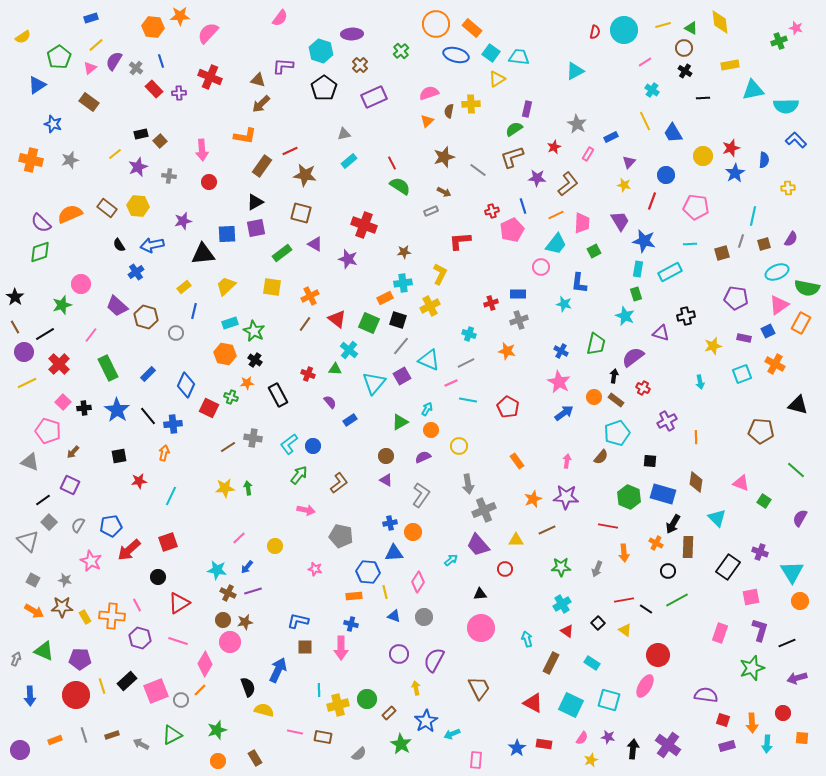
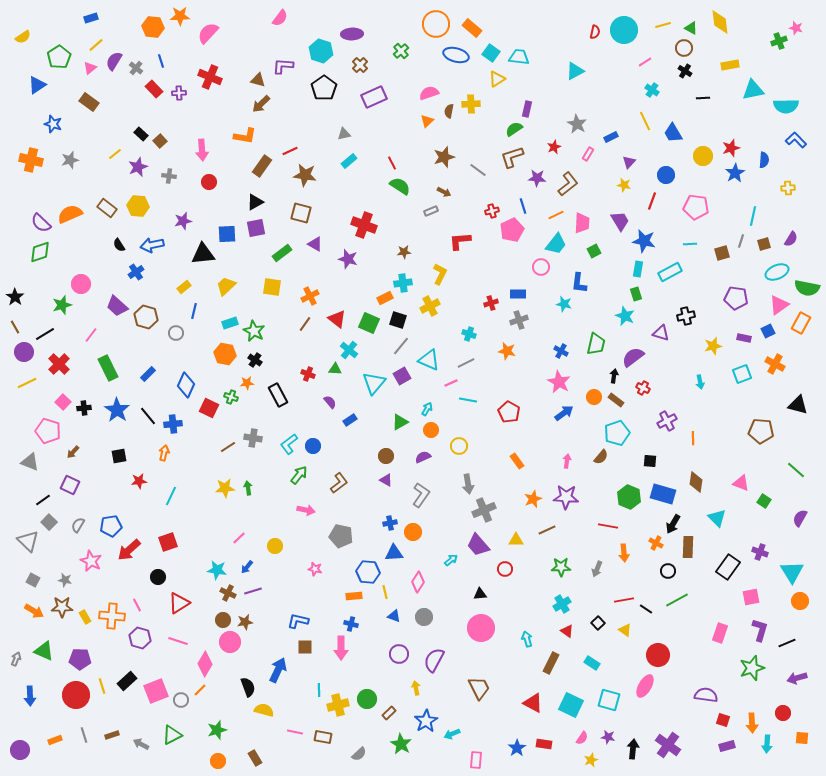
black rectangle at (141, 134): rotated 56 degrees clockwise
red pentagon at (508, 407): moved 1 px right, 5 px down
orange line at (696, 437): moved 3 px left, 1 px down
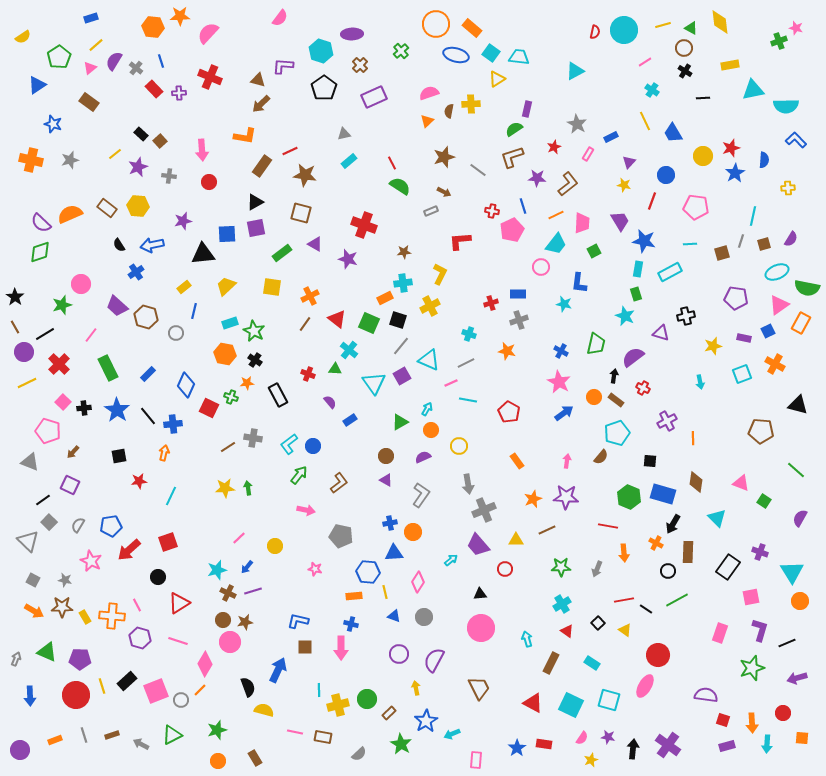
red cross at (492, 211): rotated 24 degrees clockwise
cyan triangle at (374, 383): rotated 15 degrees counterclockwise
brown rectangle at (688, 547): moved 5 px down
cyan star at (217, 570): rotated 24 degrees counterclockwise
green triangle at (44, 651): moved 3 px right, 1 px down
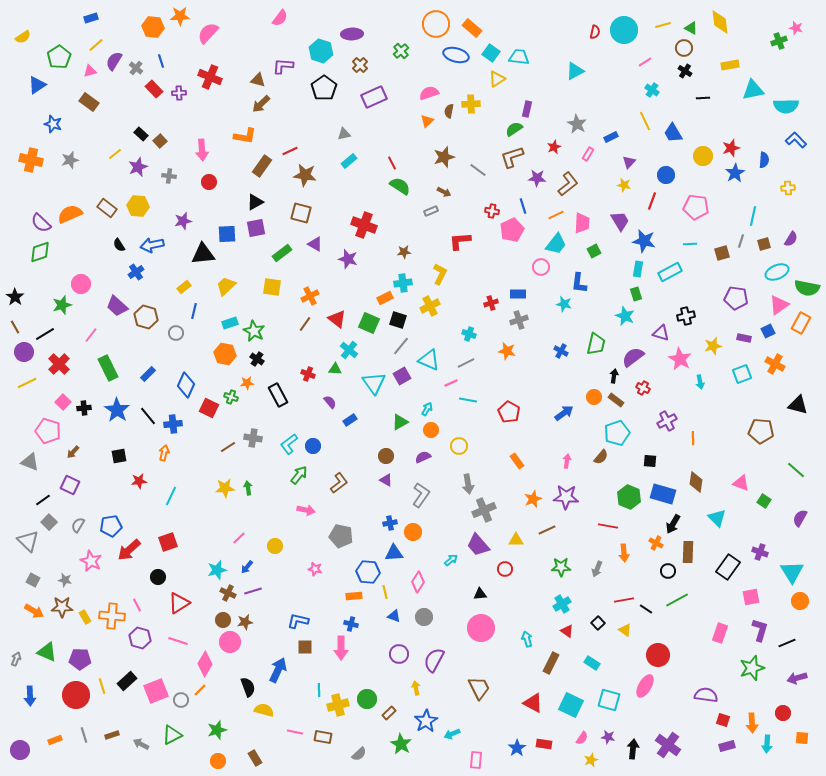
pink triangle at (90, 68): moved 3 px down; rotated 24 degrees clockwise
black cross at (255, 360): moved 2 px right, 1 px up
pink star at (559, 382): moved 121 px right, 23 px up
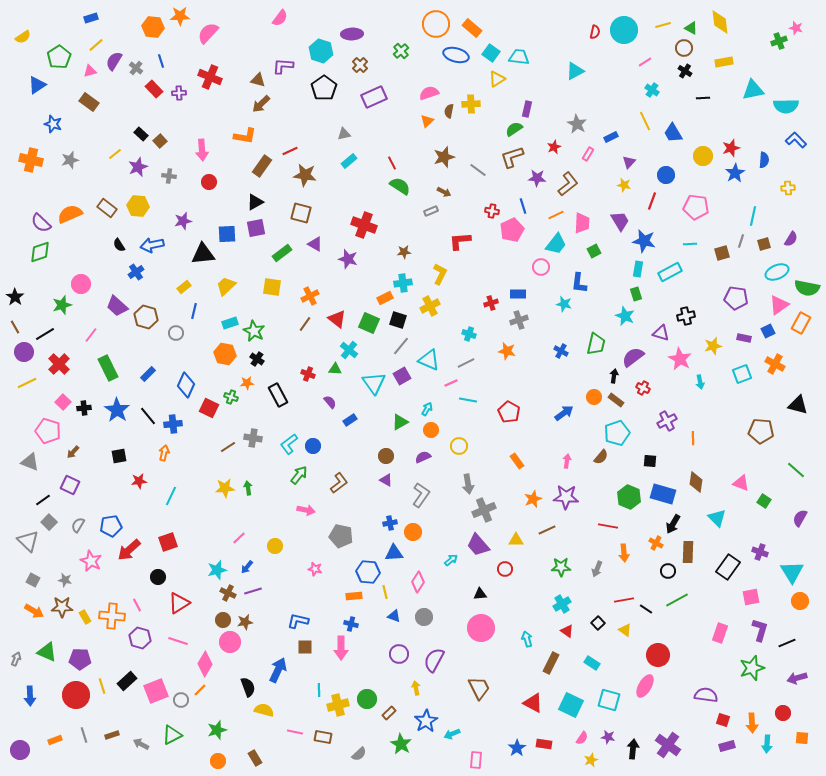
yellow rectangle at (730, 65): moved 6 px left, 3 px up
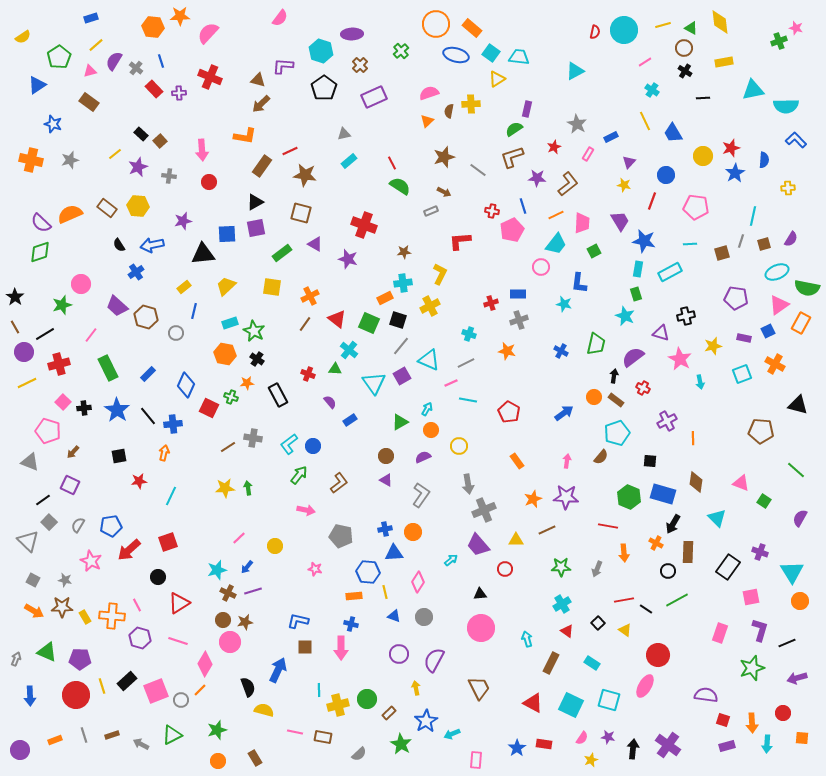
red cross at (59, 364): rotated 30 degrees clockwise
blue cross at (390, 523): moved 5 px left, 6 px down
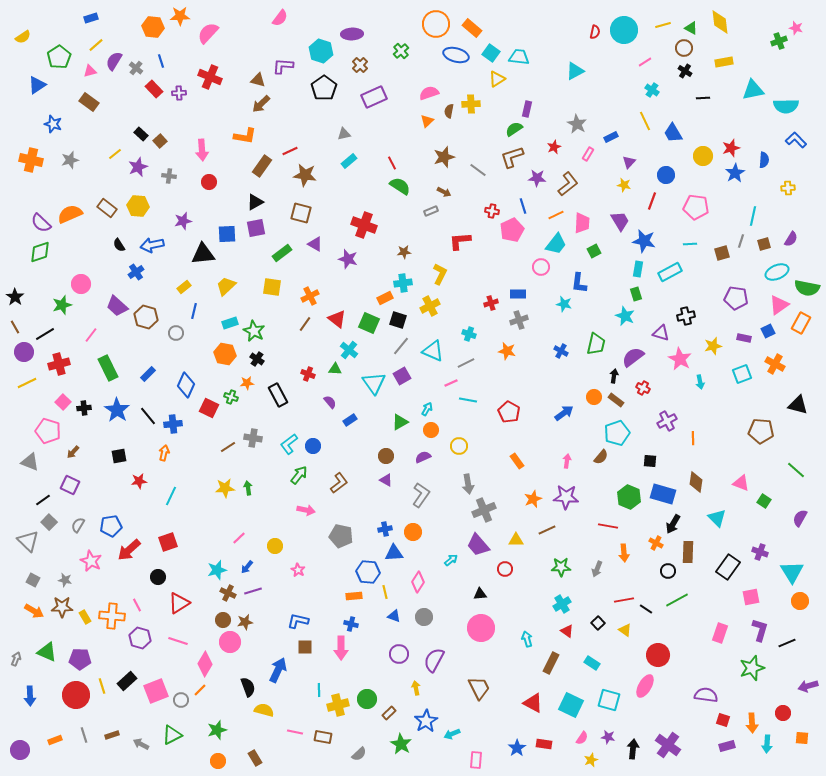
cyan triangle at (429, 360): moved 4 px right, 9 px up
pink star at (315, 569): moved 17 px left, 1 px down; rotated 16 degrees clockwise
purple arrow at (797, 678): moved 11 px right, 8 px down
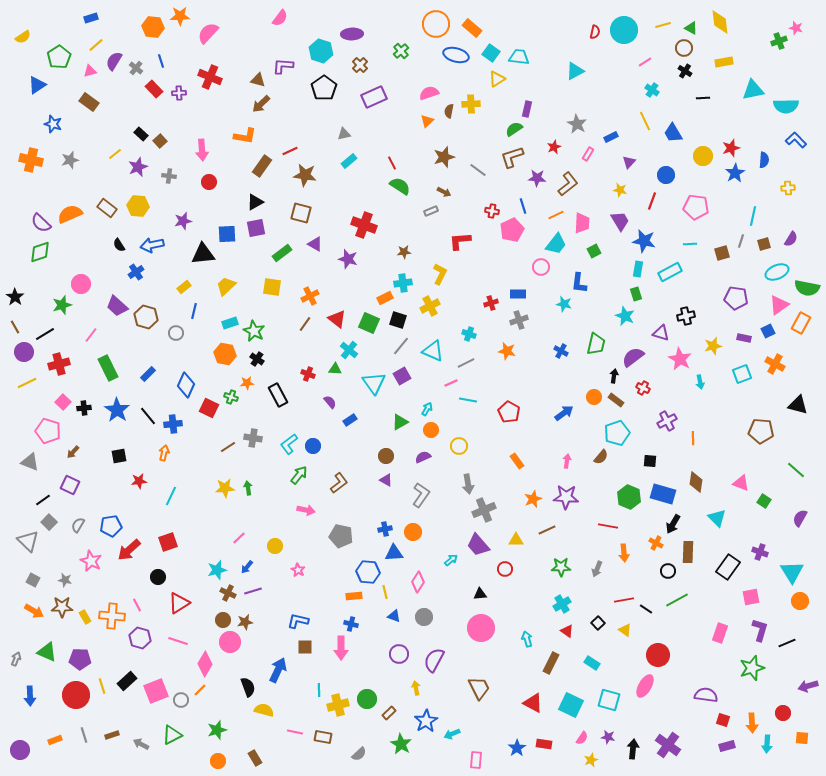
yellow star at (624, 185): moved 4 px left, 5 px down
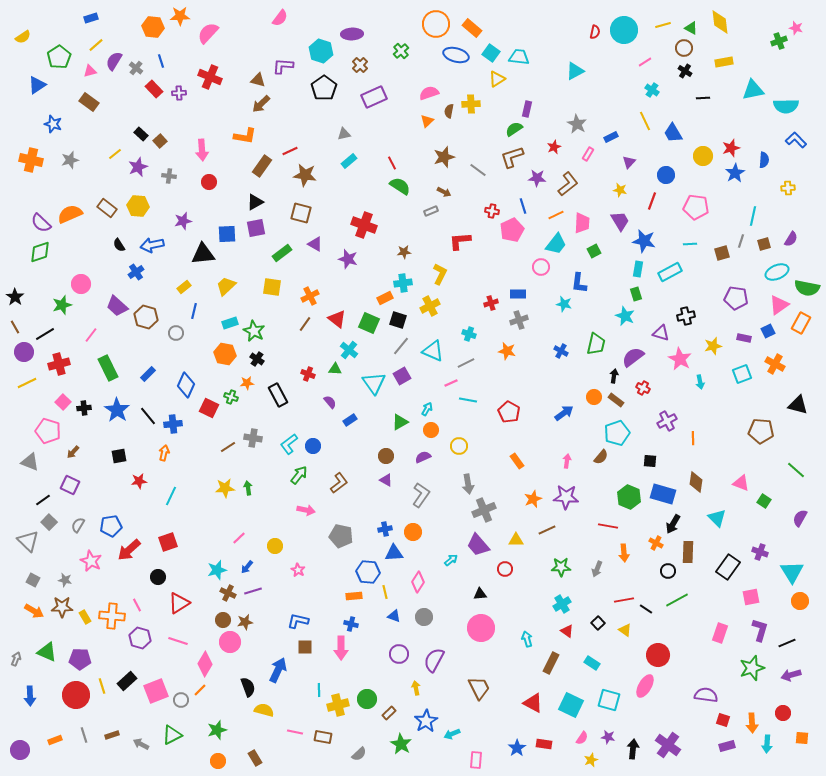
purple arrow at (808, 686): moved 17 px left, 11 px up
